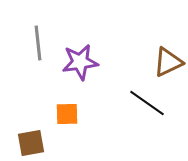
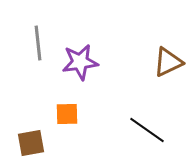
black line: moved 27 px down
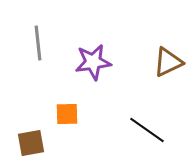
purple star: moved 13 px right
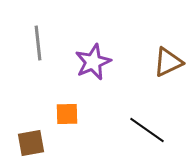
purple star: rotated 15 degrees counterclockwise
